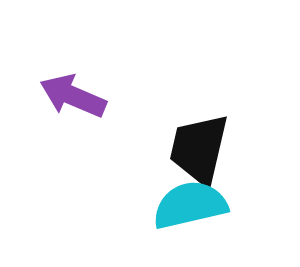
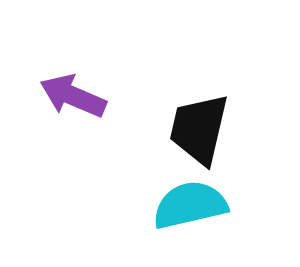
black trapezoid: moved 20 px up
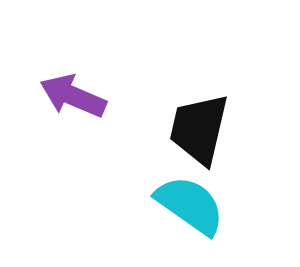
cyan semicircle: rotated 48 degrees clockwise
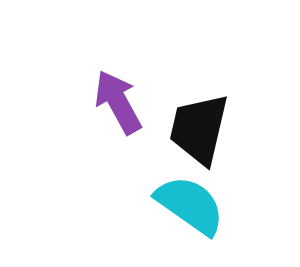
purple arrow: moved 45 px right, 6 px down; rotated 38 degrees clockwise
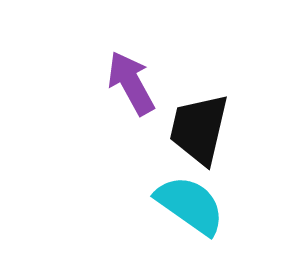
purple arrow: moved 13 px right, 19 px up
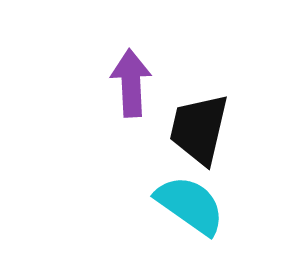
purple arrow: rotated 26 degrees clockwise
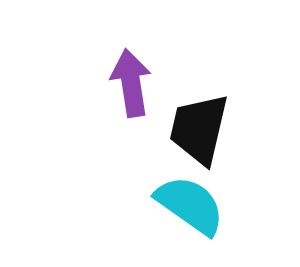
purple arrow: rotated 6 degrees counterclockwise
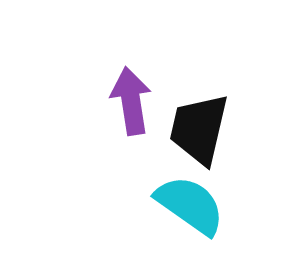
purple arrow: moved 18 px down
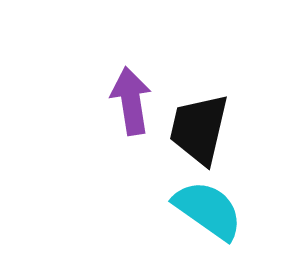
cyan semicircle: moved 18 px right, 5 px down
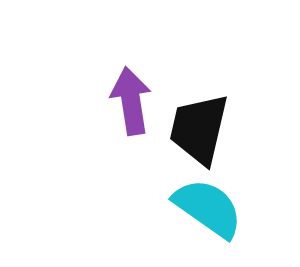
cyan semicircle: moved 2 px up
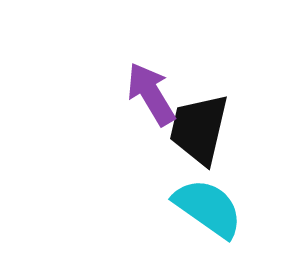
purple arrow: moved 20 px right, 7 px up; rotated 22 degrees counterclockwise
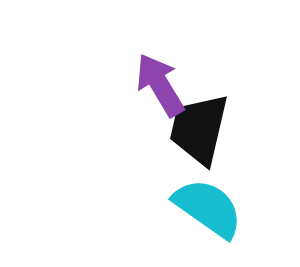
purple arrow: moved 9 px right, 9 px up
